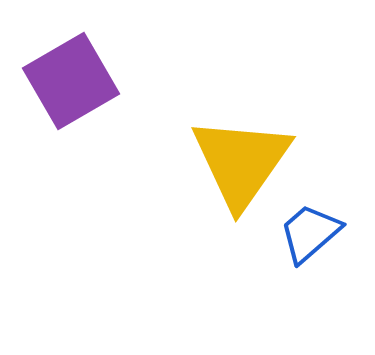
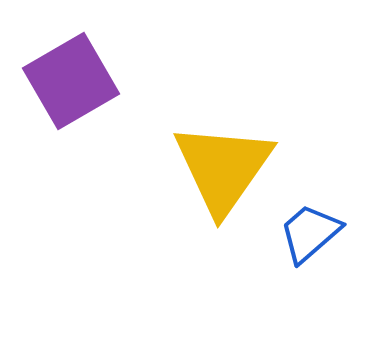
yellow triangle: moved 18 px left, 6 px down
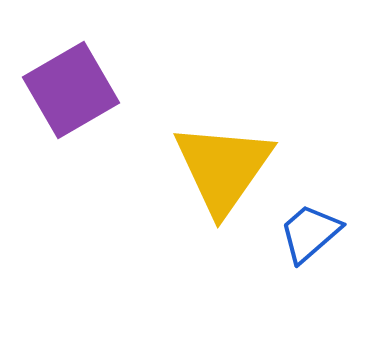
purple square: moved 9 px down
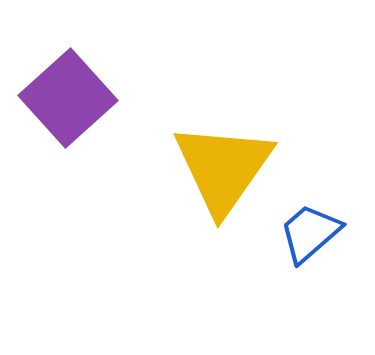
purple square: moved 3 px left, 8 px down; rotated 12 degrees counterclockwise
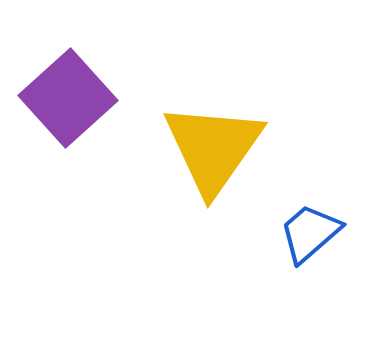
yellow triangle: moved 10 px left, 20 px up
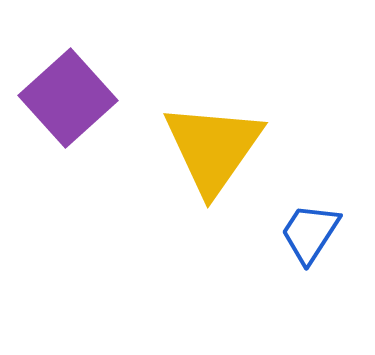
blue trapezoid: rotated 16 degrees counterclockwise
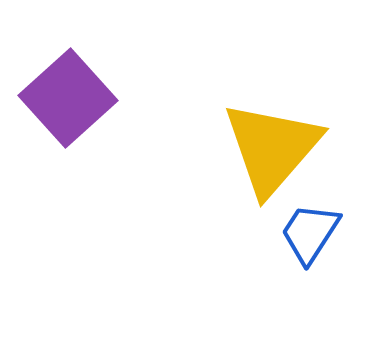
yellow triangle: moved 59 px right; rotated 6 degrees clockwise
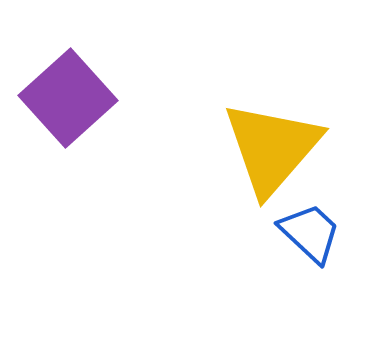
blue trapezoid: rotated 100 degrees clockwise
